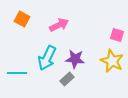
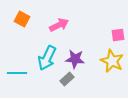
pink square: moved 1 px right; rotated 24 degrees counterclockwise
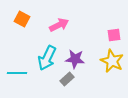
pink square: moved 4 px left
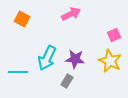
pink arrow: moved 12 px right, 11 px up
pink square: rotated 16 degrees counterclockwise
yellow star: moved 2 px left
cyan line: moved 1 px right, 1 px up
gray rectangle: moved 2 px down; rotated 16 degrees counterclockwise
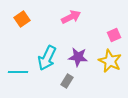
pink arrow: moved 3 px down
orange square: rotated 28 degrees clockwise
purple star: moved 3 px right, 2 px up
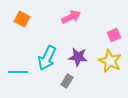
orange square: rotated 28 degrees counterclockwise
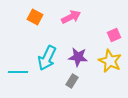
orange square: moved 13 px right, 2 px up
gray rectangle: moved 5 px right
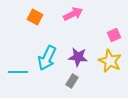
pink arrow: moved 2 px right, 3 px up
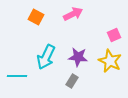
orange square: moved 1 px right
cyan arrow: moved 1 px left, 1 px up
cyan line: moved 1 px left, 4 px down
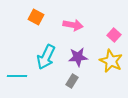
pink arrow: moved 11 px down; rotated 36 degrees clockwise
pink square: rotated 24 degrees counterclockwise
purple star: rotated 12 degrees counterclockwise
yellow star: moved 1 px right
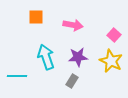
orange square: rotated 28 degrees counterclockwise
cyan arrow: rotated 135 degrees clockwise
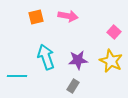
orange square: rotated 14 degrees counterclockwise
pink arrow: moved 5 px left, 9 px up
pink square: moved 3 px up
purple star: moved 3 px down
gray rectangle: moved 1 px right, 5 px down
